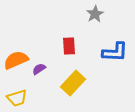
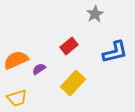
red rectangle: rotated 54 degrees clockwise
blue L-shape: rotated 16 degrees counterclockwise
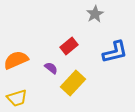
purple semicircle: moved 12 px right, 1 px up; rotated 72 degrees clockwise
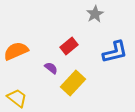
orange semicircle: moved 9 px up
yellow trapezoid: rotated 125 degrees counterclockwise
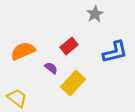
orange semicircle: moved 7 px right
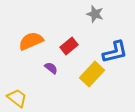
gray star: rotated 24 degrees counterclockwise
orange semicircle: moved 8 px right, 10 px up
yellow rectangle: moved 19 px right, 9 px up
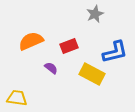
gray star: rotated 30 degrees clockwise
red rectangle: rotated 18 degrees clockwise
yellow rectangle: rotated 75 degrees clockwise
yellow trapezoid: rotated 30 degrees counterclockwise
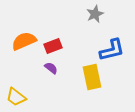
orange semicircle: moved 7 px left
red rectangle: moved 16 px left
blue L-shape: moved 3 px left, 2 px up
yellow rectangle: moved 3 px down; rotated 50 degrees clockwise
yellow trapezoid: moved 1 px left, 1 px up; rotated 150 degrees counterclockwise
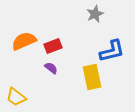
blue L-shape: moved 1 px down
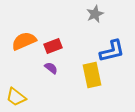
yellow rectangle: moved 2 px up
